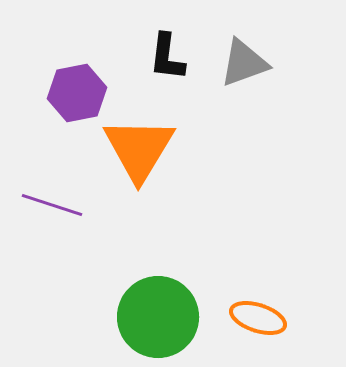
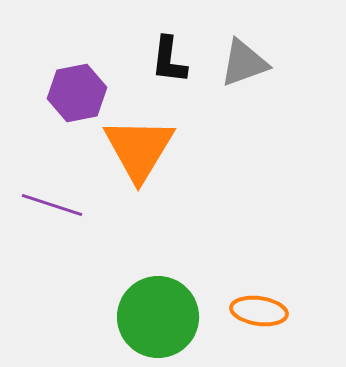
black L-shape: moved 2 px right, 3 px down
orange ellipse: moved 1 px right, 7 px up; rotated 10 degrees counterclockwise
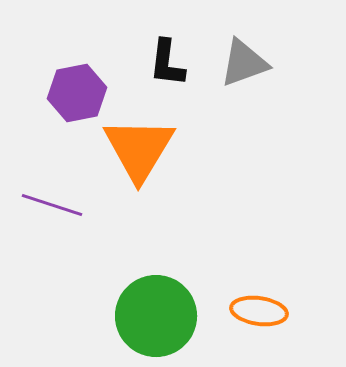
black L-shape: moved 2 px left, 3 px down
green circle: moved 2 px left, 1 px up
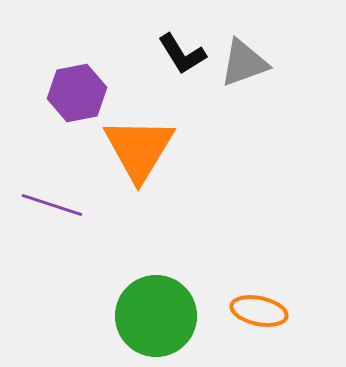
black L-shape: moved 15 px right, 9 px up; rotated 39 degrees counterclockwise
orange ellipse: rotated 4 degrees clockwise
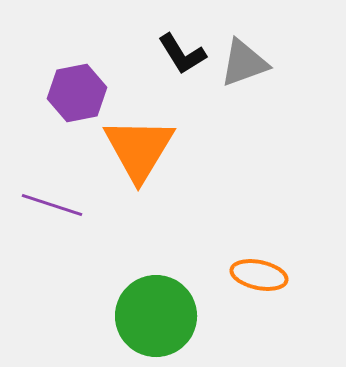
orange ellipse: moved 36 px up
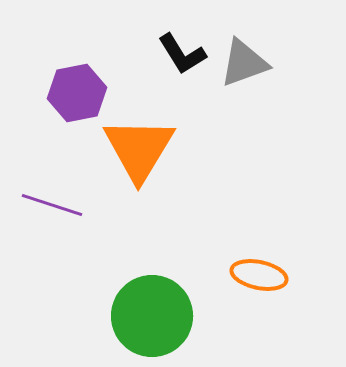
green circle: moved 4 px left
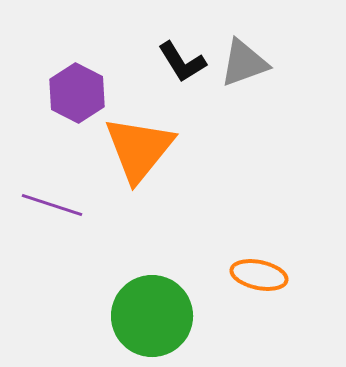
black L-shape: moved 8 px down
purple hexagon: rotated 22 degrees counterclockwise
orange triangle: rotated 8 degrees clockwise
